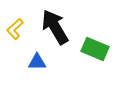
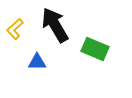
black arrow: moved 2 px up
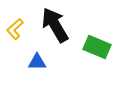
green rectangle: moved 2 px right, 2 px up
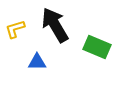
yellow L-shape: rotated 25 degrees clockwise
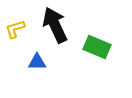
black arrow: rotated 6 degrees clockwise
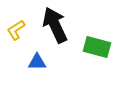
yellow L-shape: moved 1 px right, 1 px down; rotated 15 degrees counterclockwise
green rectangle: rotated 8 degrees counterclockwise
